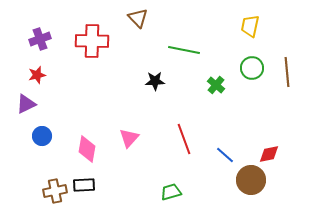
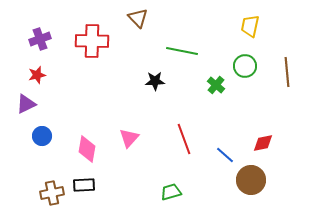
green line: moved 2 px left, 1 px down
green circle: moved 7 px left, 2 px up
red diamond: moved 6 px left, 11 px up
brown cross: moved 3 px left, 2 px down
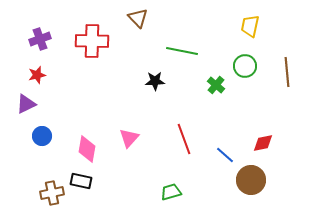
black rectangle: moved 3 px left, 4 px up; rotated 15 degrees clockwise
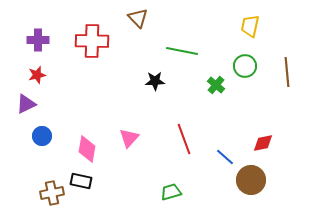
purple cross: moved 2 px left, 1 px down; rotated 20 degrees clockwise
blue line: moved 2 px down
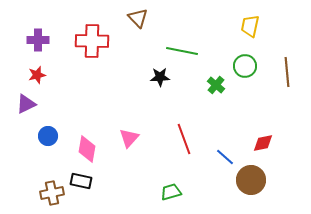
black star: moved 5 px right, 4 px up
blue circle: moved 6 px right
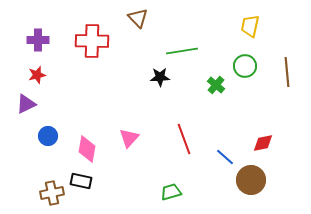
green line: rotated 20 degrees counterclockwise
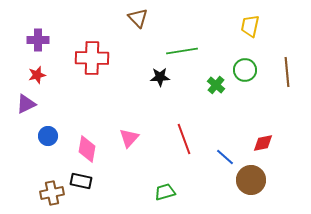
red cross: moved 17 px down
green circle: moved 4 px down
green trapezoid: moved 6 px left
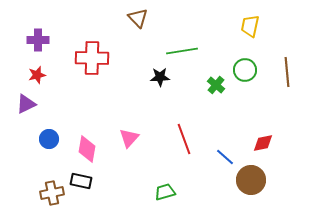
blue circle: moved 1 px right, 3 px down
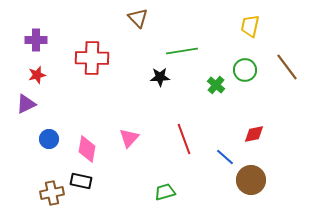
purple cross: moved 2 px left
brown line: moved 5 px up; rotated 32 degrees counterclockwise
red diamond: moved 9 px left, 9 px up
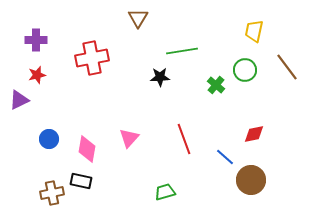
brown triangle: rotated 15 degrees clockwise
yellow trapezoid: moved 4 px right, 5 px down
red cross: rotated 12 degrees counterclockwise
purple triangle: moved 7 px left, 4 px up
